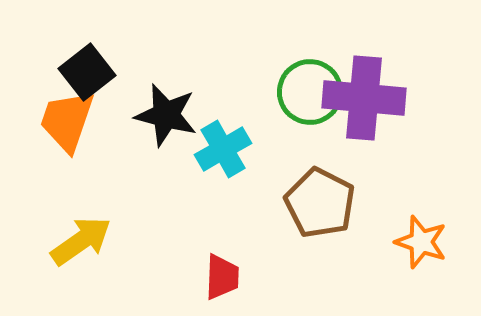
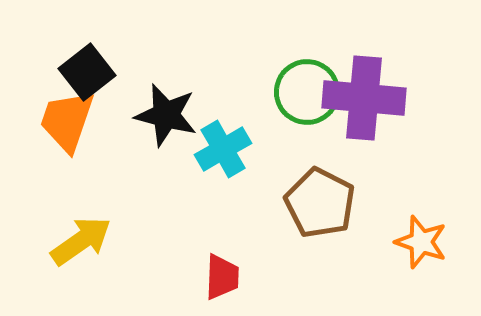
green circle: moved 3 px left
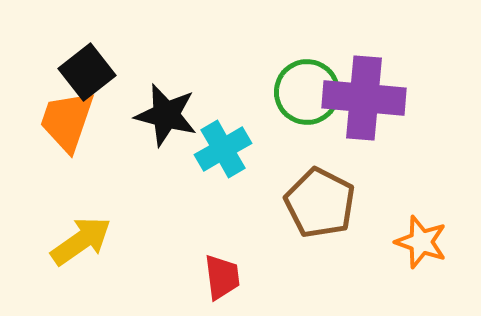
red trapezoid: rotated 9 degrees counterclockwise
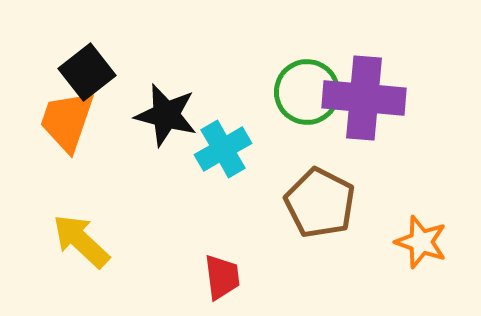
yellow arrow: rotated 102 degrees counterclockwise
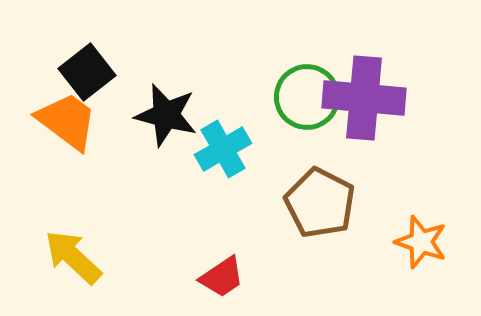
green circle: moved 5 px down
orange trapezoid: rotated 108 degrees clockwise
yellow arrow: moved 8 px left, 16 px down
red trapezoid: rotated 63 degrees clockwise
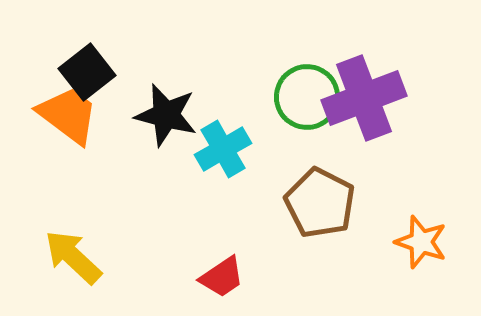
purple cross: rotated 26 degrees counterclockwise
orange trapezoid: moved 1 px right, 6 px up
